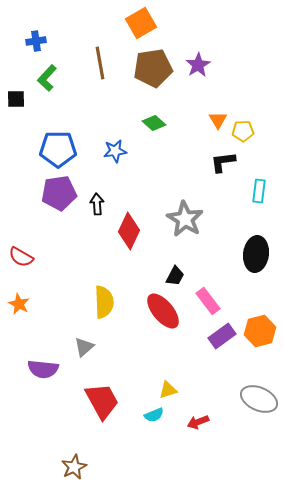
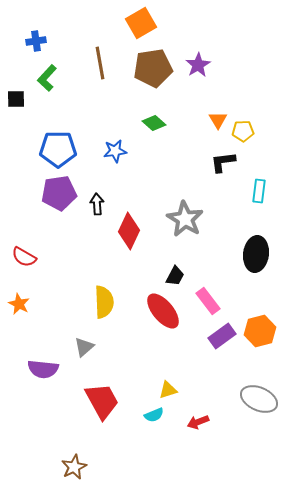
red semicircle: moved 3 px right
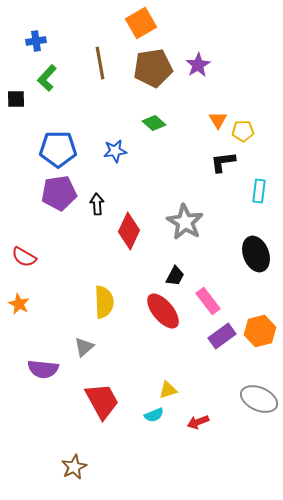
gray star: moved 3 px down
black ellipse: rotated 28 degrees counterclockwise
